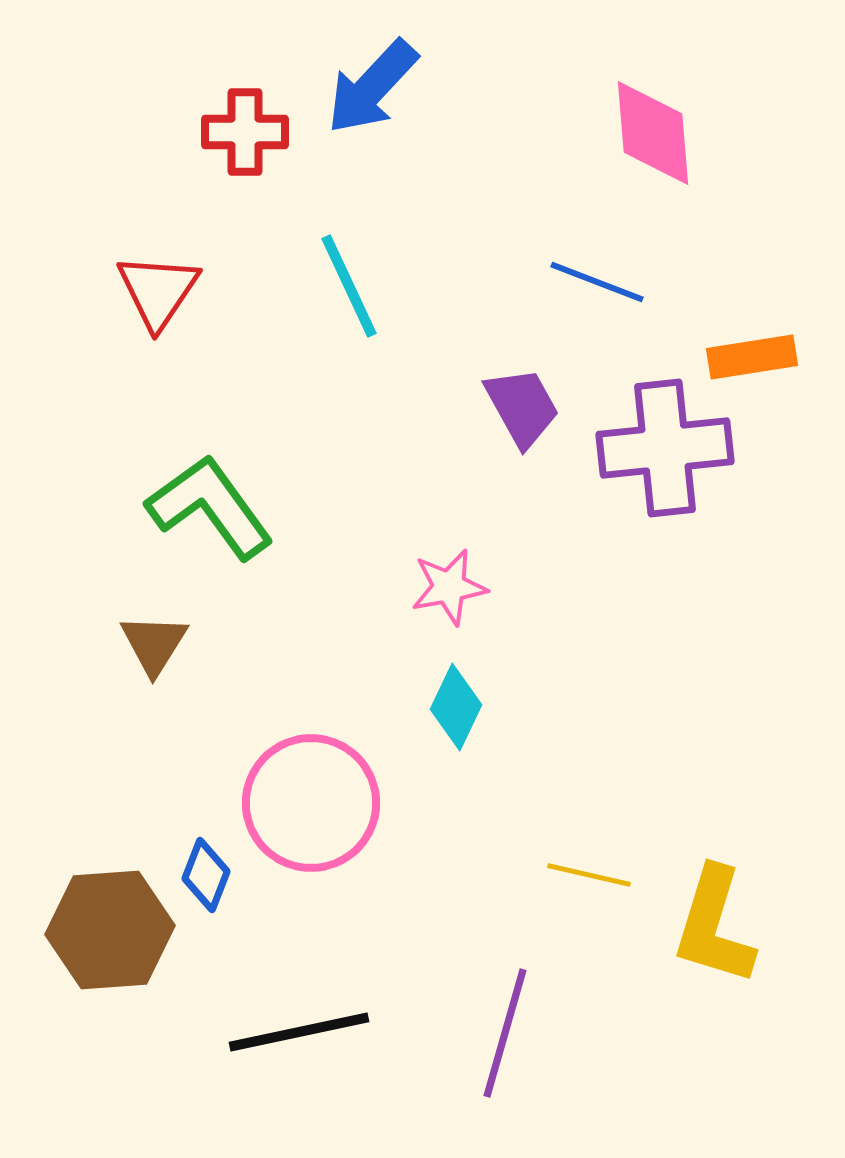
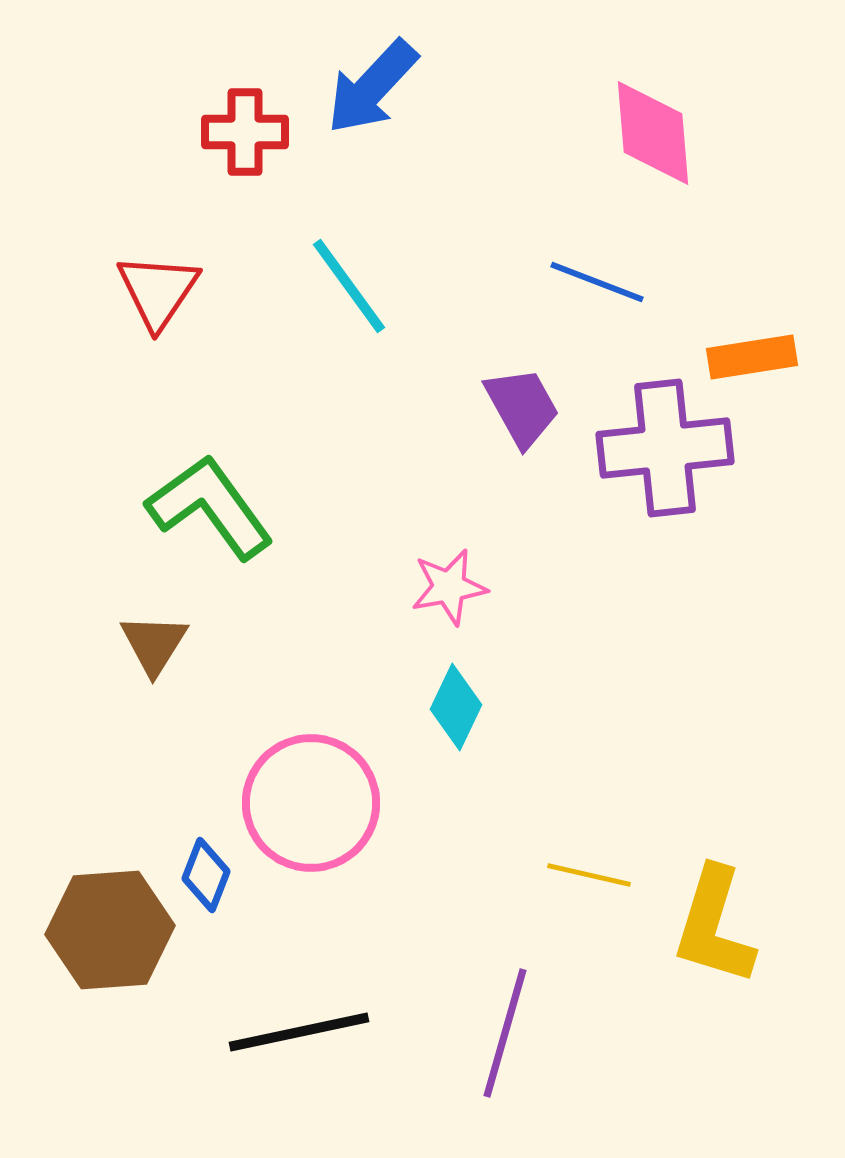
cyan line: rotated 11 degrees counterclockwise
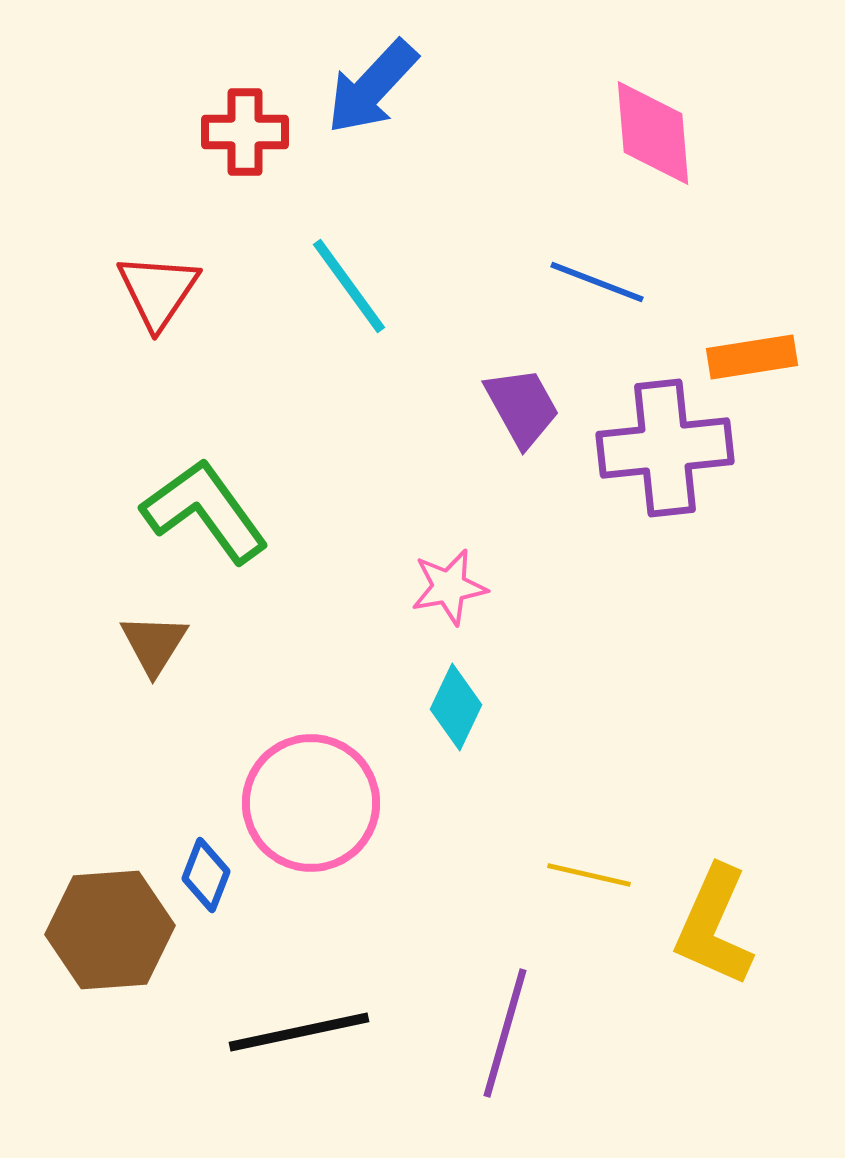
green L-shape: moved 5 px left, 4 px down
yellow L-shape: rotated 7 degrees clockwise
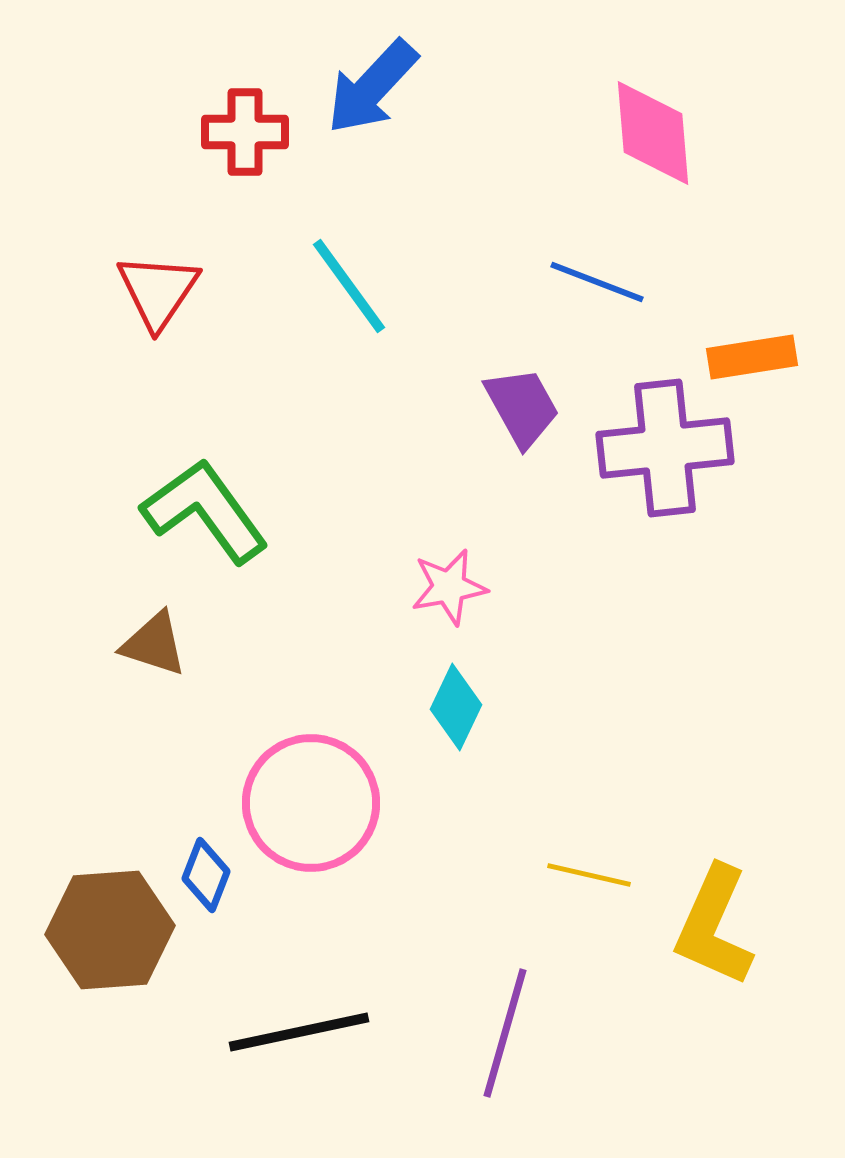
brown triangle: rotated 44 degrees counterclockwise
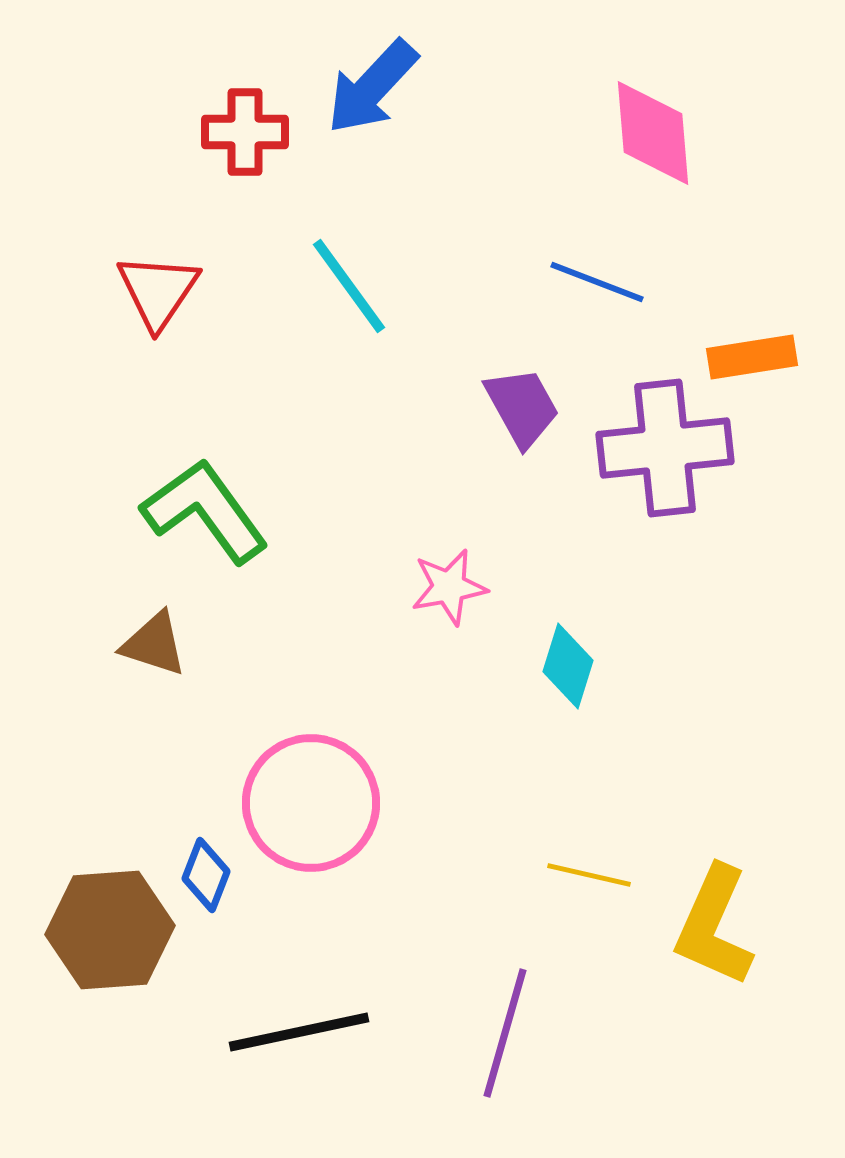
cyan diamond: moved 112 px right, 41 px up; rotated 8 degrees counterclockwise
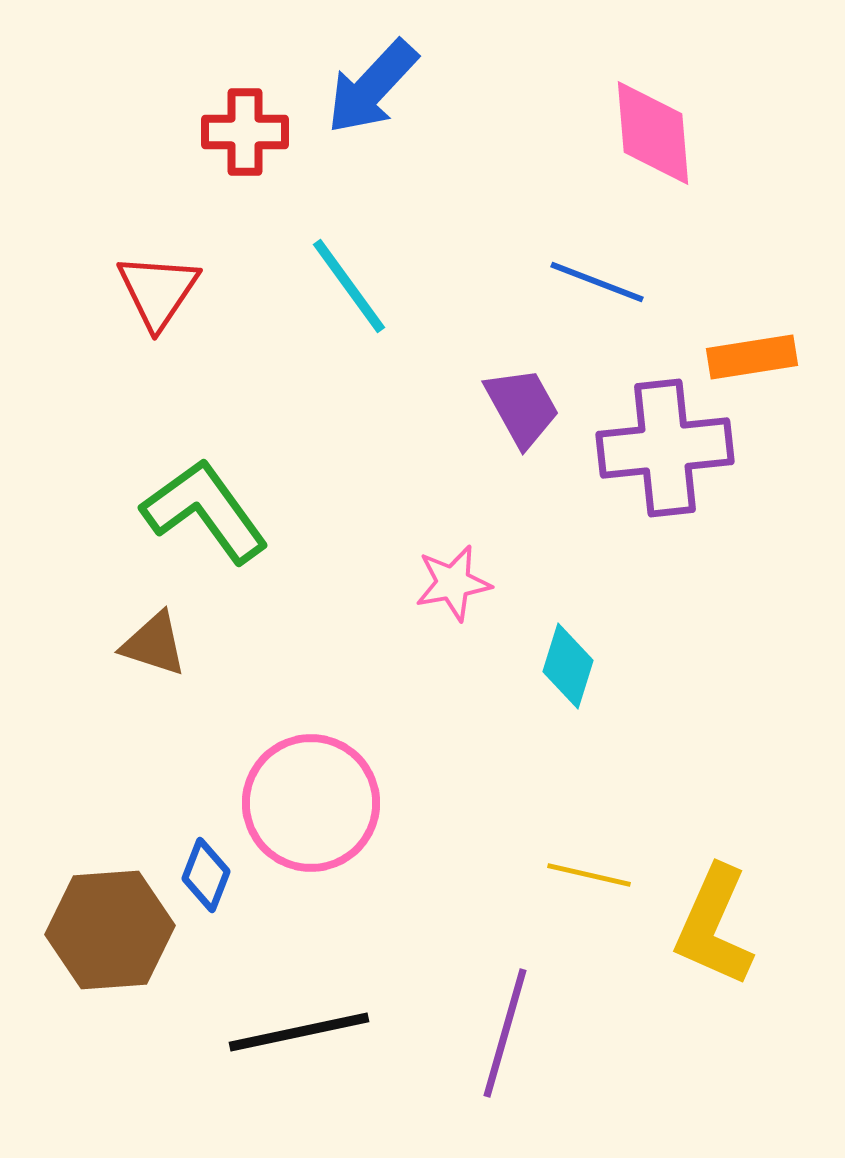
pink star: moved 4 px right, 4 px up
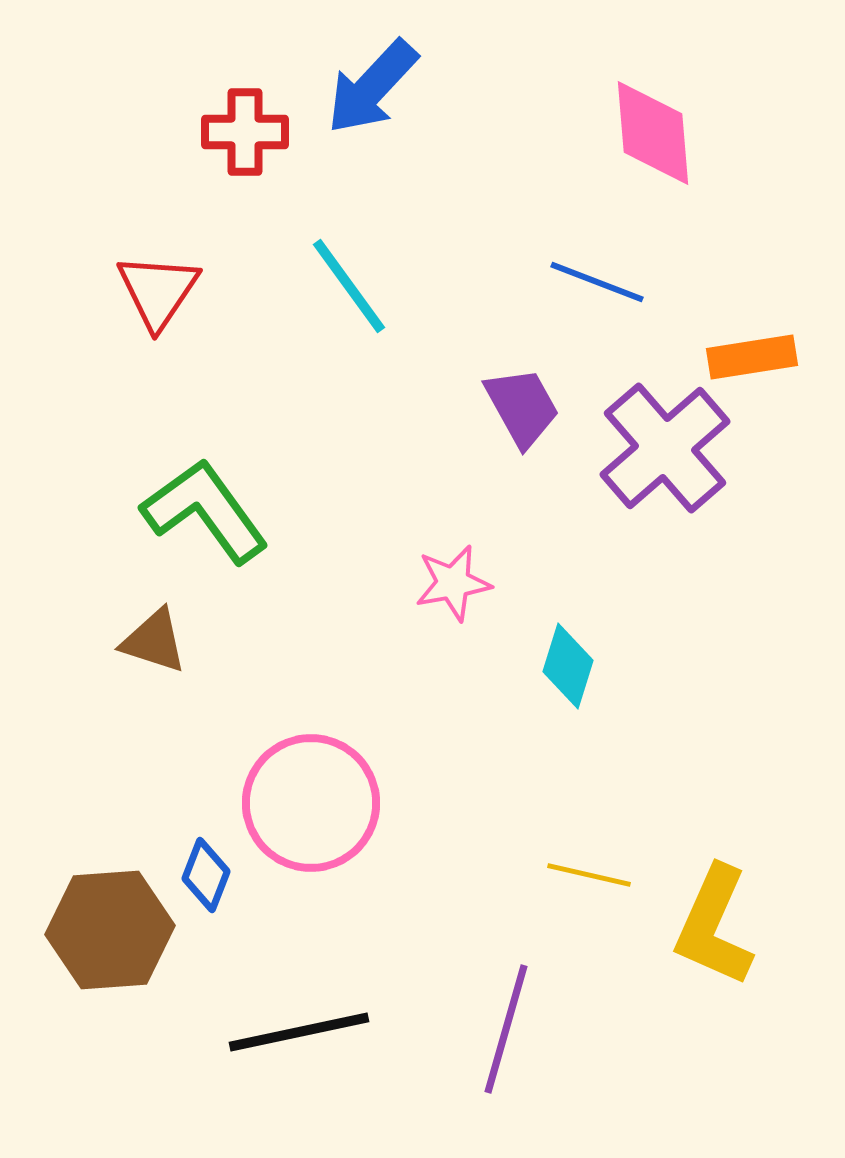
purple cross: rotated 35 degrees counterclockwise
brown triangle: moved 3 px up
purple line: moved 1 px right, 4 px up
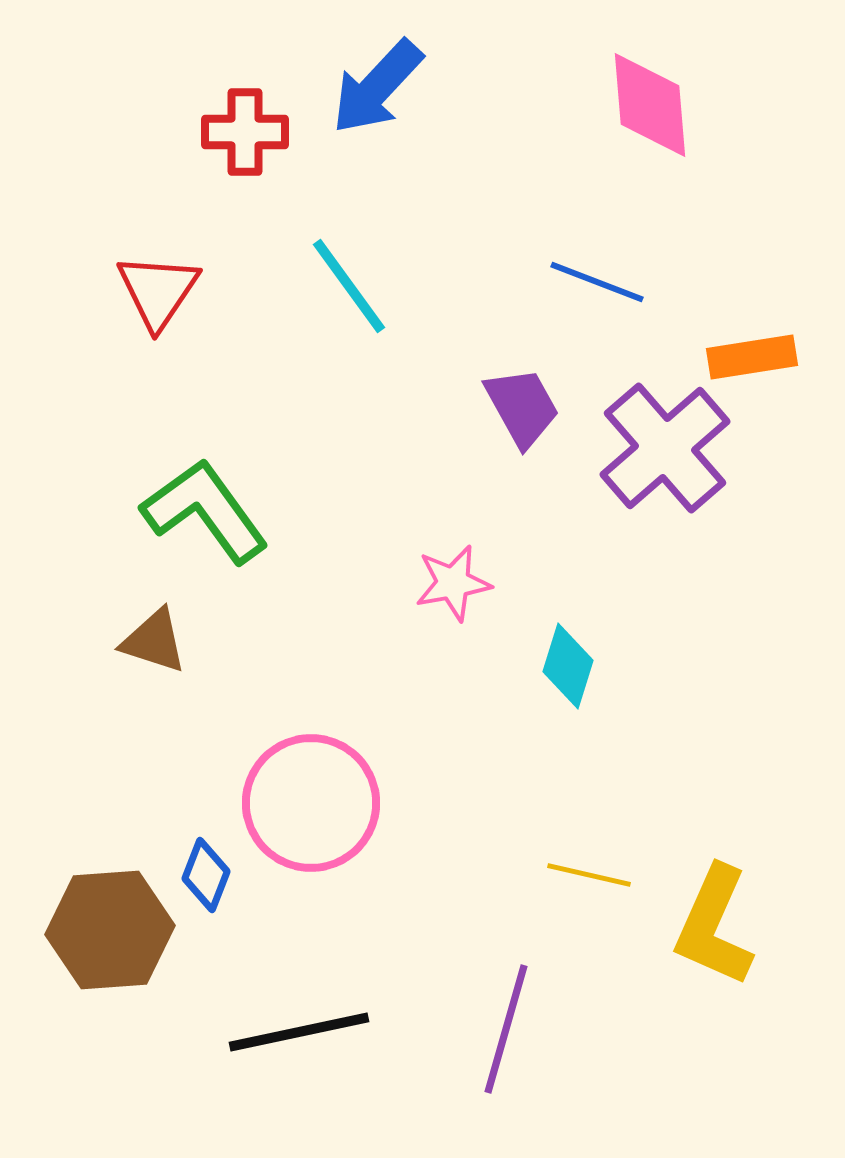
blue arrow: moved 5 px right
pink diamond: moved 3 px left, 28 px up
